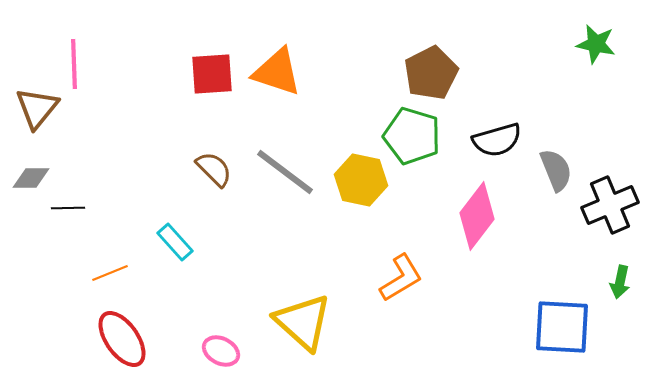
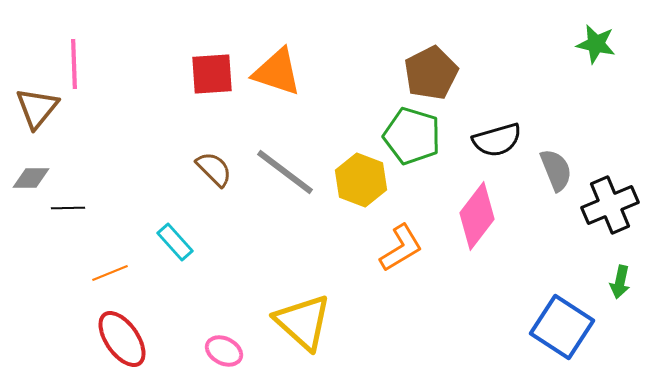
yellow hexagon: rotated 9 degrees clockwise
orange L-shape: moved 30 px up
blue square: rotated 30 degrees clockwise
pink ellipse: moved 3 px right
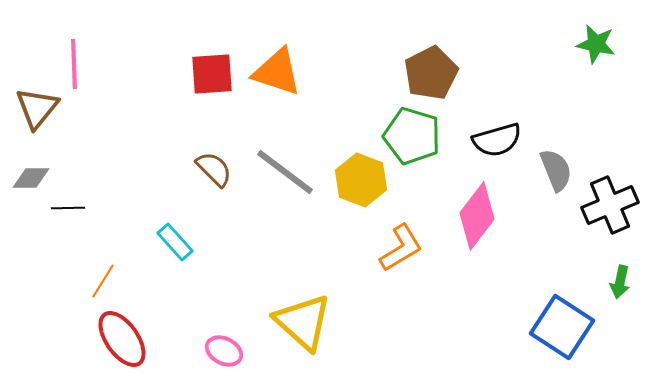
orange line: moved 7 px left, 8 px down; rotated 36 degrees counterclockwise
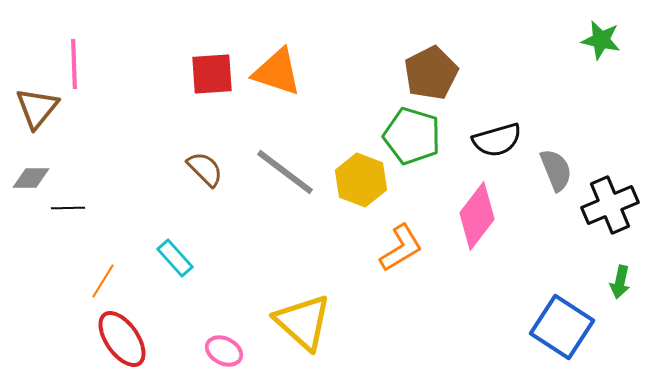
green star: moved 5 px right, 4 px up
brown semicircle: moved 9 px left
cyan rectangle: moved 16 px down
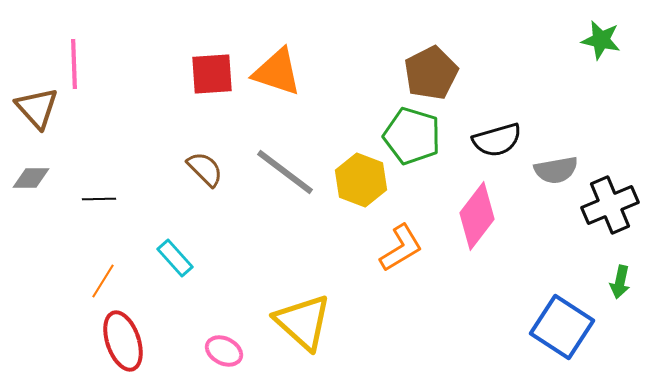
brown triangle: rotated 21 degrees counterclockwise
gray semicircle: rotated 102 degrees clockwise
black line: moved 31 px right, 9 px up
red ellipse: moved 1 px right, 2 px down; rotated 16 degrees clockwise
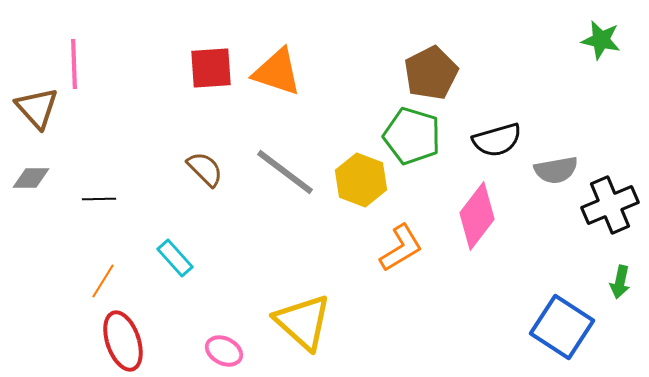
red square: moved 1 px left, 6 px up
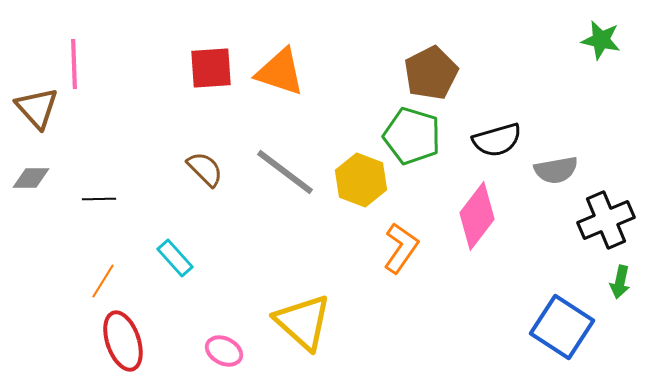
orange triangle: moved 3 px right
black cross: moved 4 px left, 15 px down
orange L-shape: rotated 24 degrees counterclockwise
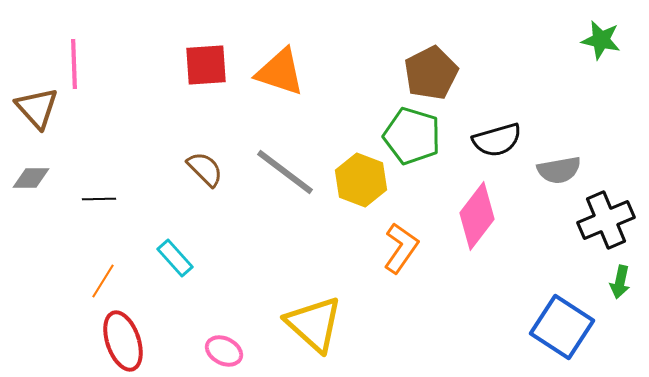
red square: moved 5 px left, 3 px up
gray semicircle: moved 3 px right
yellow triangle: moved 11 px right, 2 px down
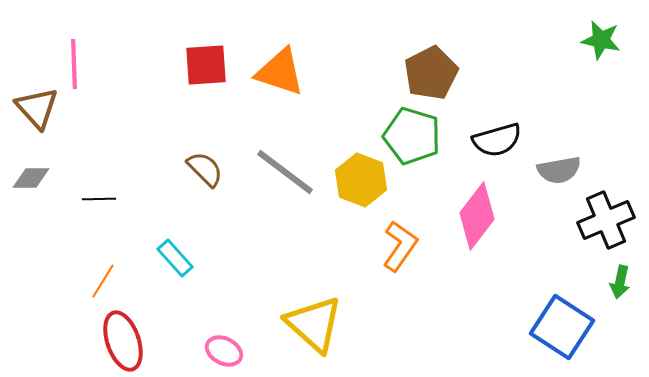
orange L-shape: moved 1 px left, 2 px up
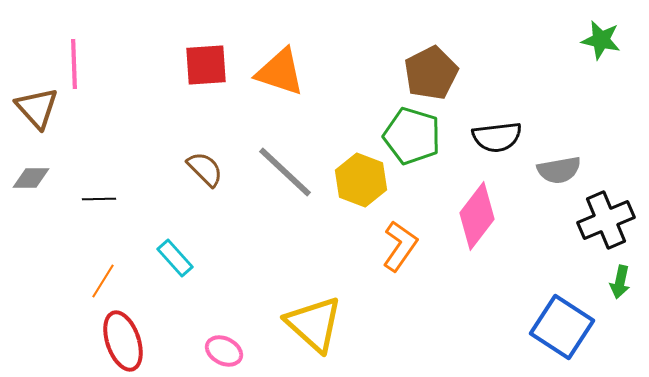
black semicircle: moved 3 px up; rotated 9 degrees clockwise
gray line: rotated 6 degrees clockwise
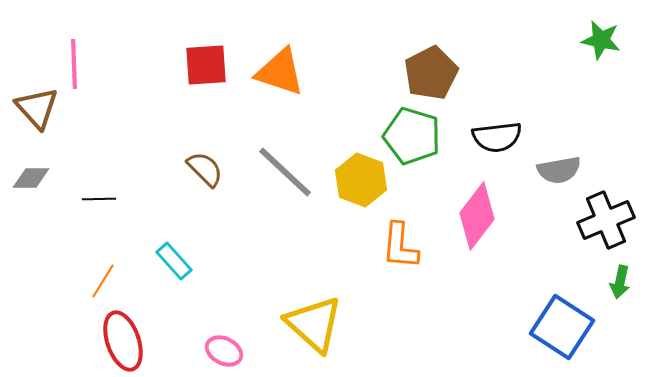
orange L-shape: rotated 150 degrees clockwise
cyan rectangle: moved 1 px left, 3 px down
